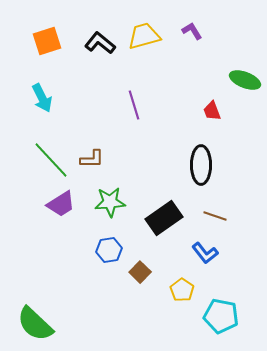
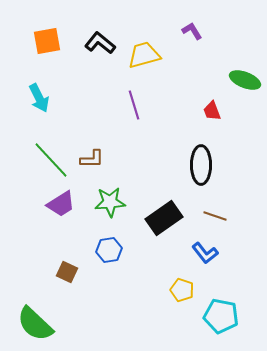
yellow trapezoid: moved 19 px down
orange square: rotated 8 degrees clockwise
cyan arrow: moved 3 px left
brown square: moved 73 px left; rotated 20 degrees counterclockwise
yellow pentagon: rotated 15 degrees counterclockwise
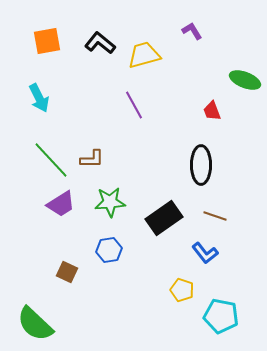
purple line: rotated 12 degrees counterclockwise
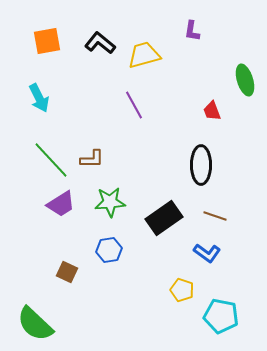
purple L-shape: rotated 140 degrees counterclockwise
green ellipse: rotated 52 degrees clockwise
blue L-shape: moved 2 px right; rotated 16 degrees counterclockwise
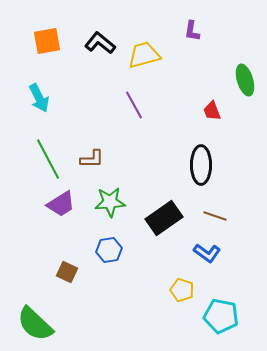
green line: moved 3 px left, 1 px up; rotated 15 degrees clockwise
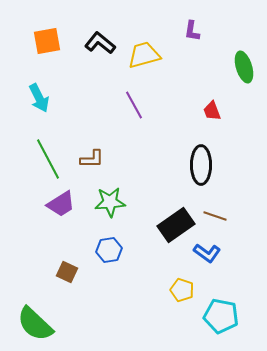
green ellipse: moved 1 px left, 13 px up
black rectangle: moved 12 px right, 7 px down
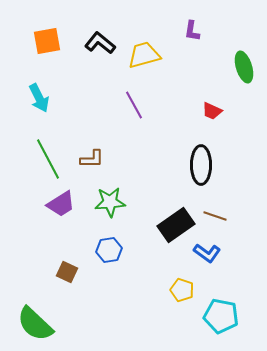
red trapezoid: rotated 45 degrees counterclockwise
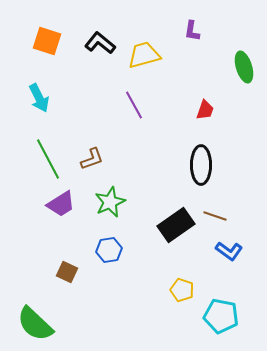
orange square: rotated 28 degrees clockwise
red trapezoid: moved 7 px left, 1 px up; rotated 95 degrees counterclockwise
brown L-shape: rotated 20 degrees counterclockwise
green star: rotated 20 degrees counterclockwise
blue L-shape: moved 22 px right, 2 px up
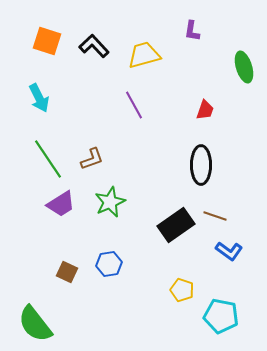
black L-shape: moved 6 px left, 3 px down; rotated 8 degrees clockwise
green line: rotated 6 degrees counterclockwise
blue hexagon: moved 14 px down
green semicircle: rotated 9 degrees clockwise
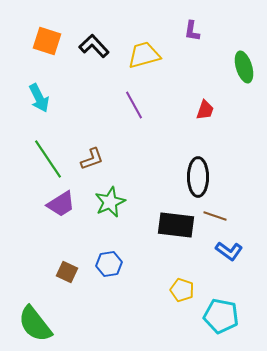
black ellipse: moved 3 px left, 12 px down
black rectangle: rotated 42 degrees clockwise
